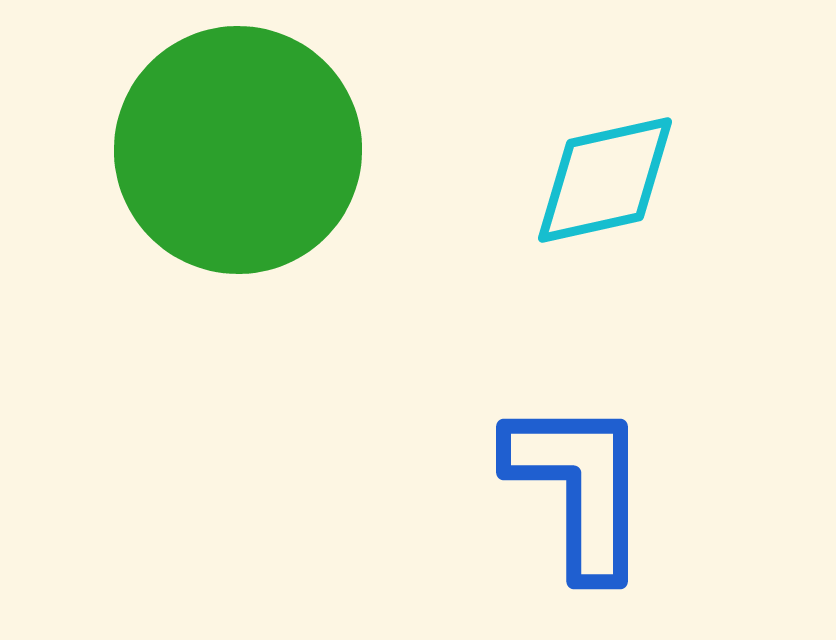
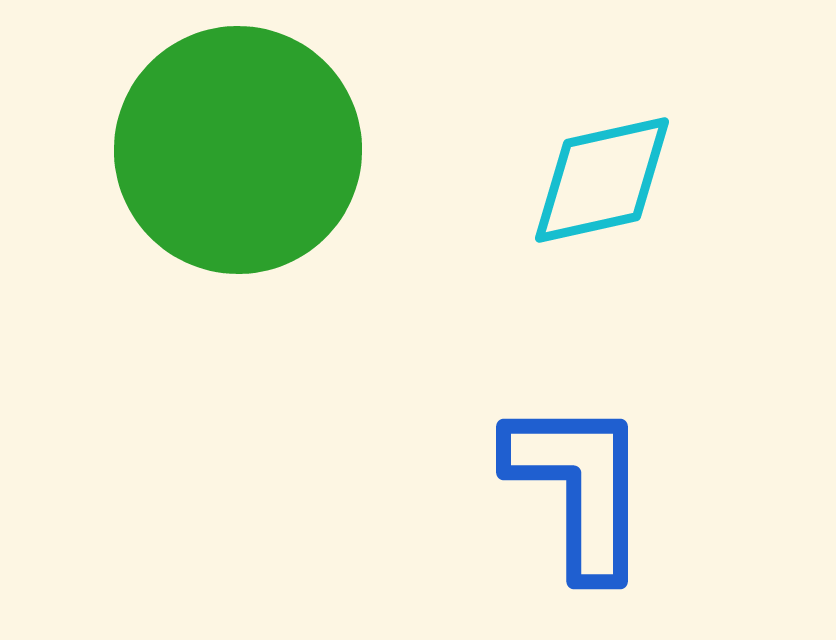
cyan diamond: moved 3 px left
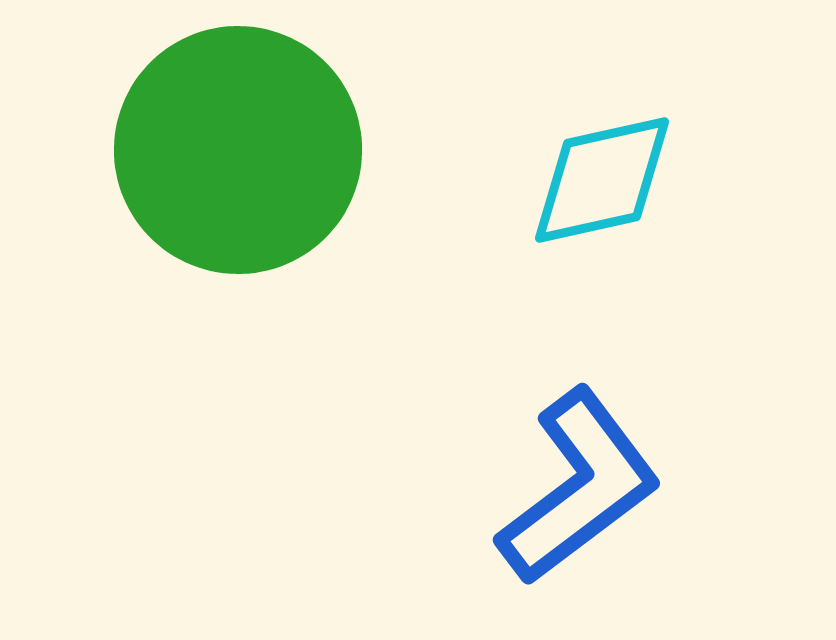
blue L-shape: rotated 53 degrees clockwise
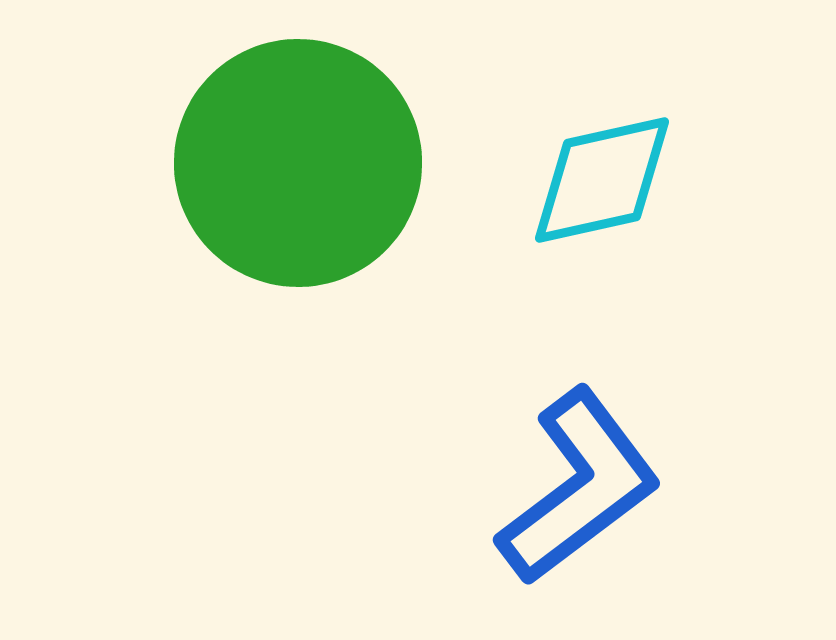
green circle: moved 60 px right, 13 px down
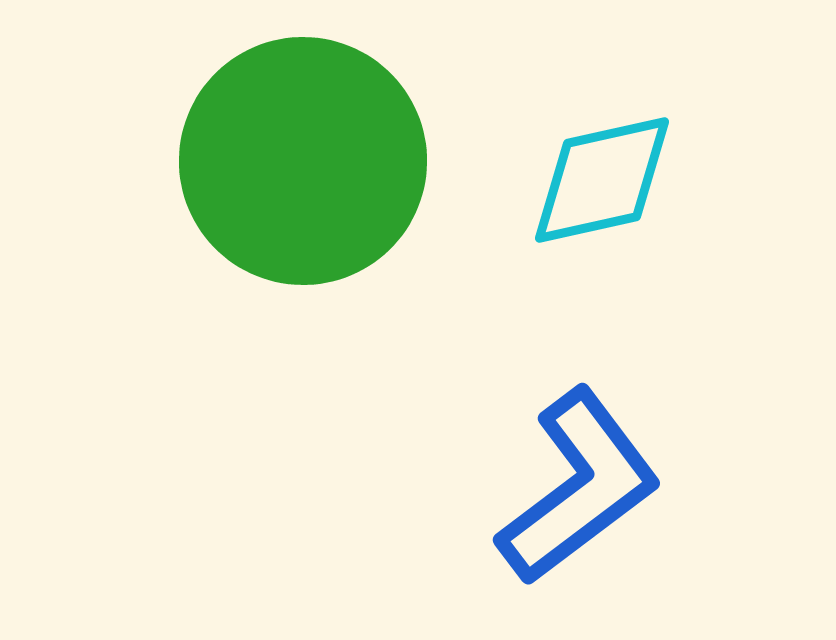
green circle: moved 5 px right, 2 px up
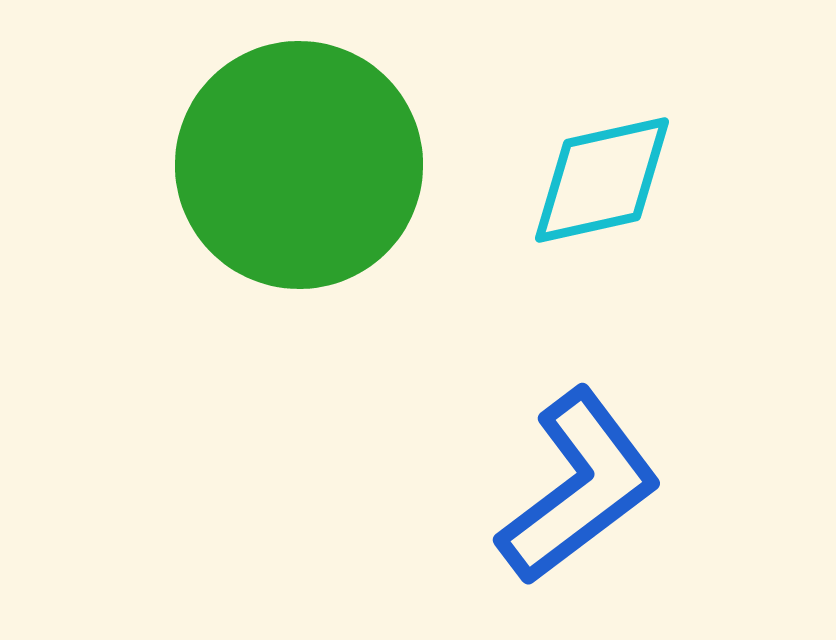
green circle: moved 4 px left, 4 px down
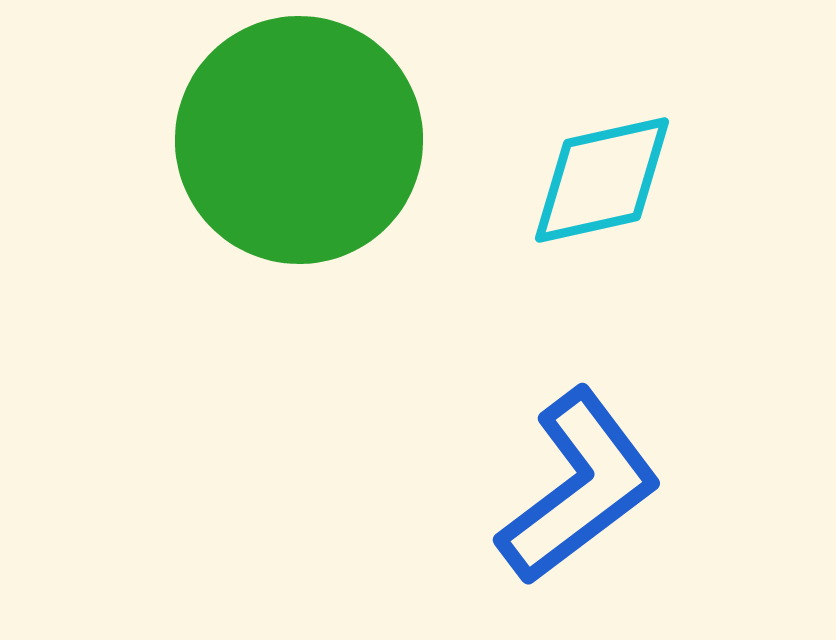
green circle: moved 25 px up
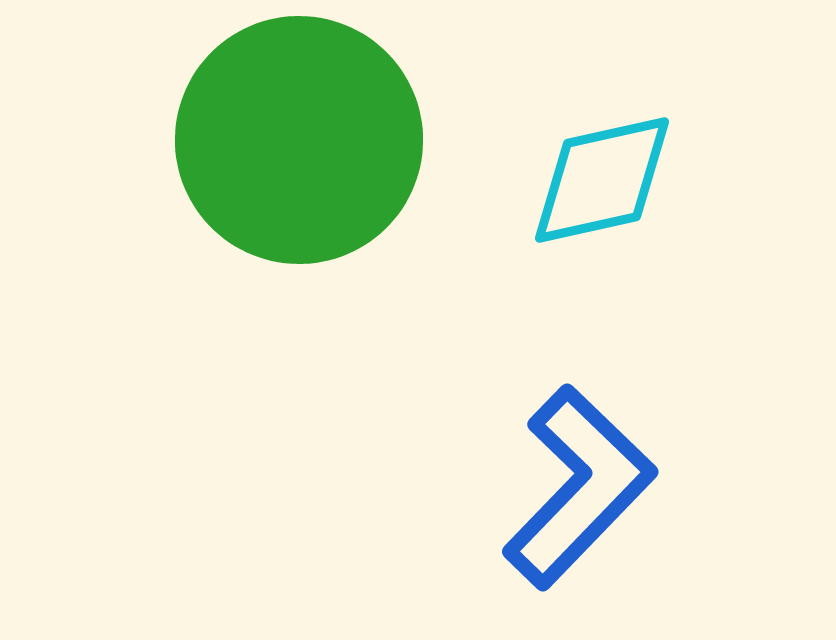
blue L-shape: rotated 9 degrees counterclockwise
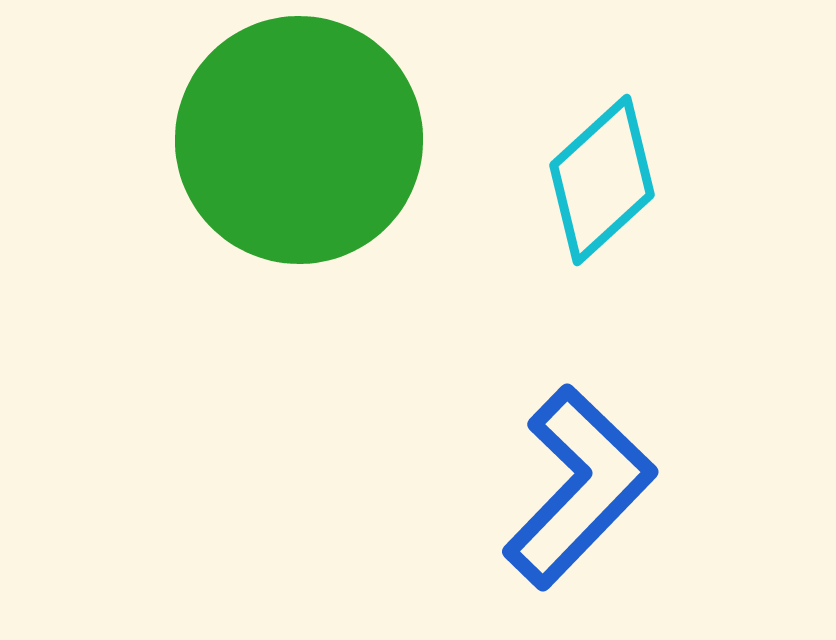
cyan diamond: rotated 30 degrees counterclockwise
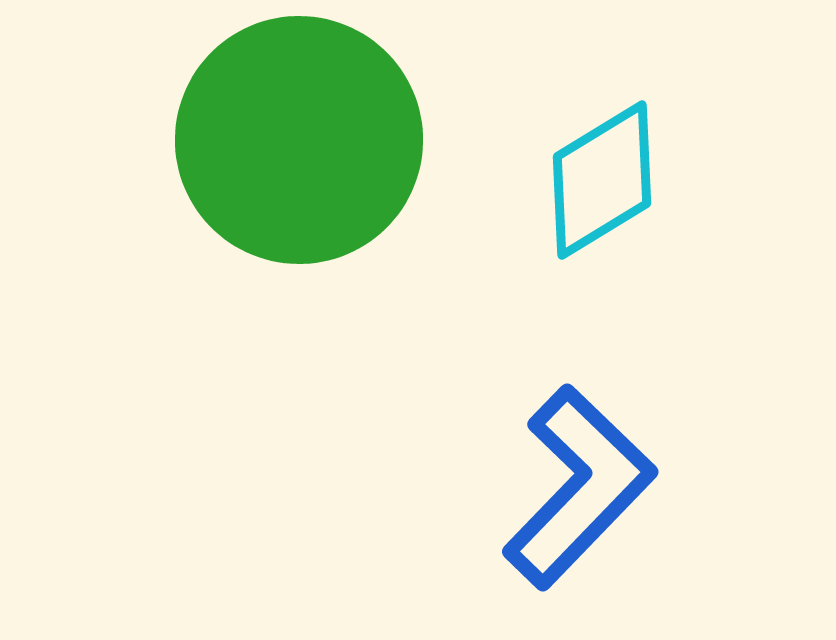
cyan diamond: rotated 11 degrees clockwise
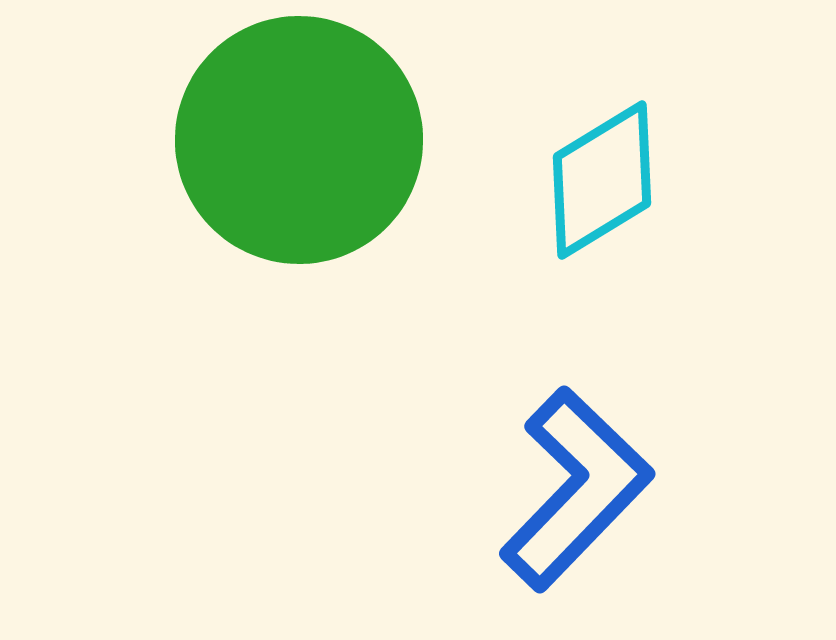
blue L-shape: moved 3 px left, 2 px down
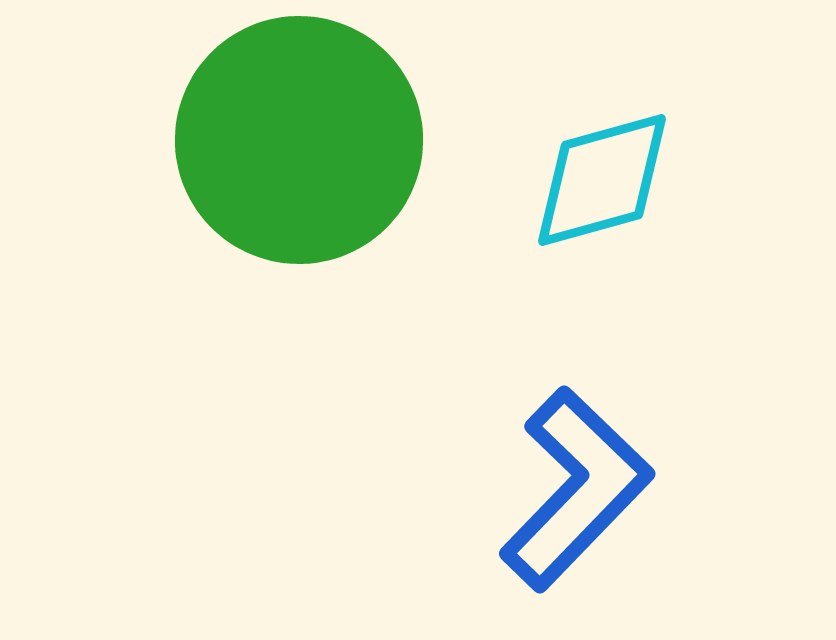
cyan diamond: rotated 16 degrees clockwise
